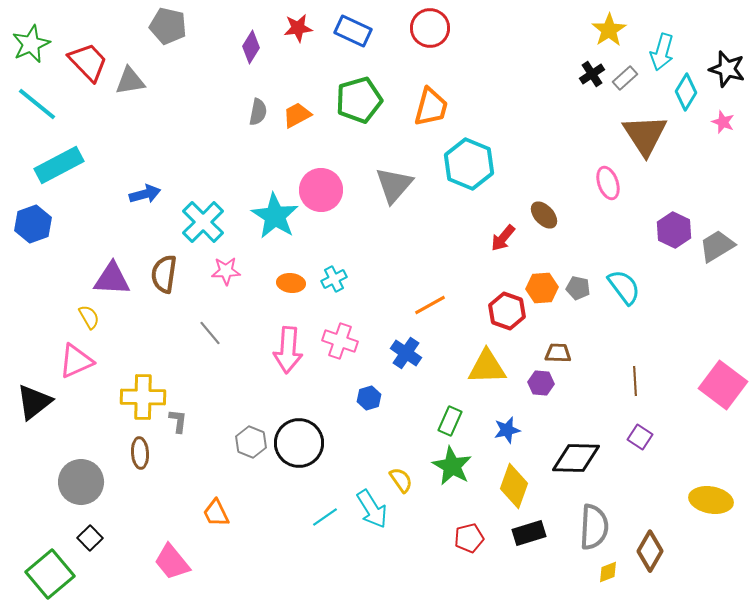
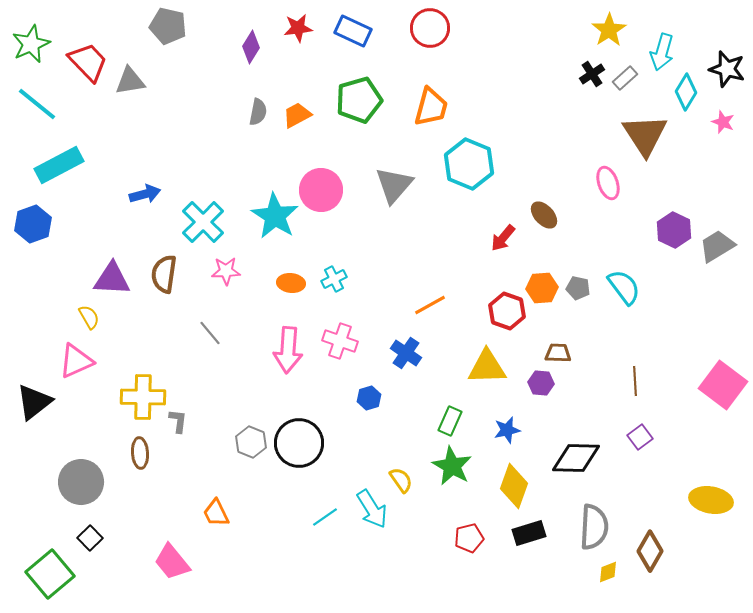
purple square at (640, 437): rotated 20 degrees clockwise
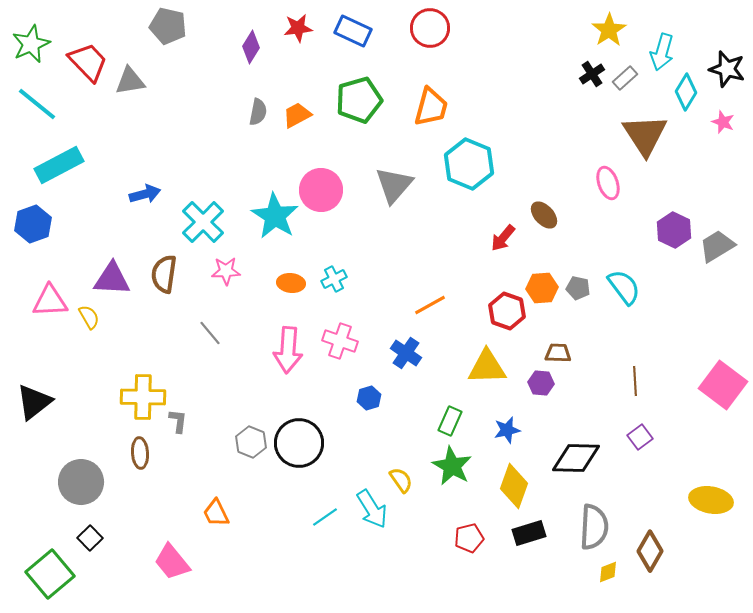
pink triangle at (76, 361): moved 26 px left, 60 px up; rotated 21 degrees clockwise
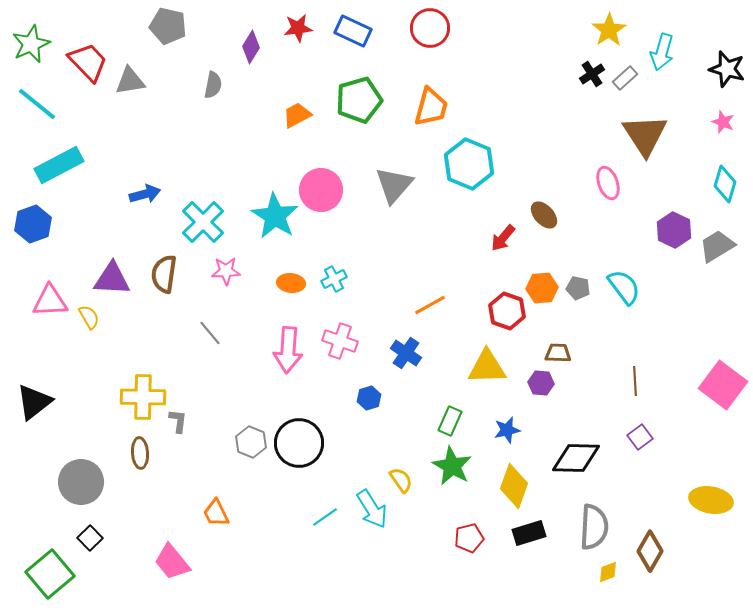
cyan diamond at (686, 92): moved 39 px right, 92 px down; rotated 15 degrees counterclockwise
gray semicircle at (258, 112): moved 45 px left, 27 px up
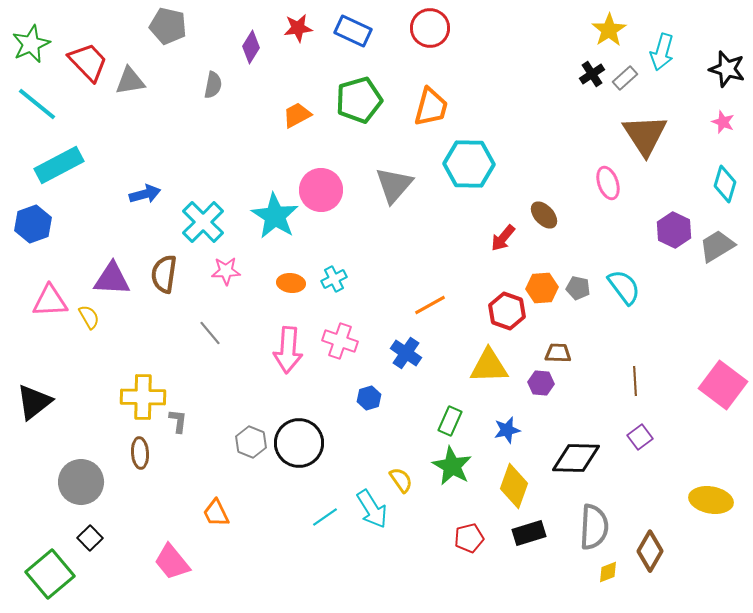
cyan hexagon at (469, 164): rotated 21 degrees counterclockwise
yellow triangle at (487, 367): moved 2 px right, 1 px up
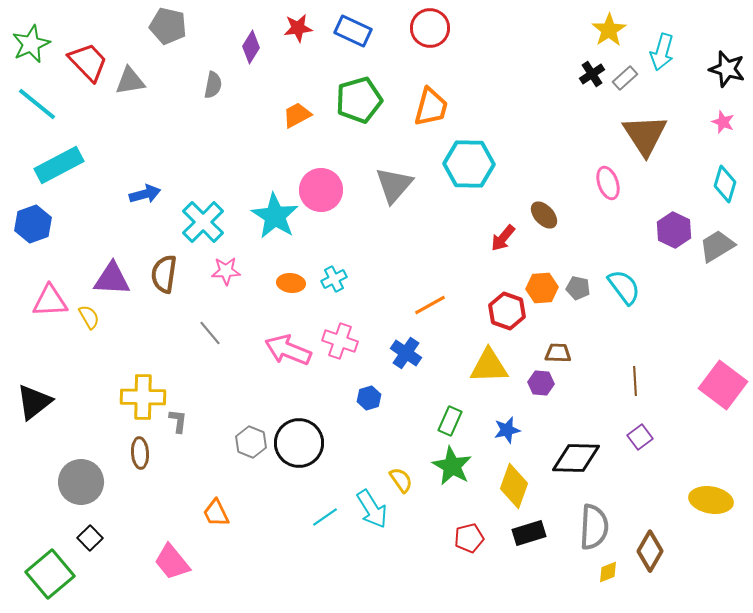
pink arrow at (288, 350): rotated 108 degrees clockwise
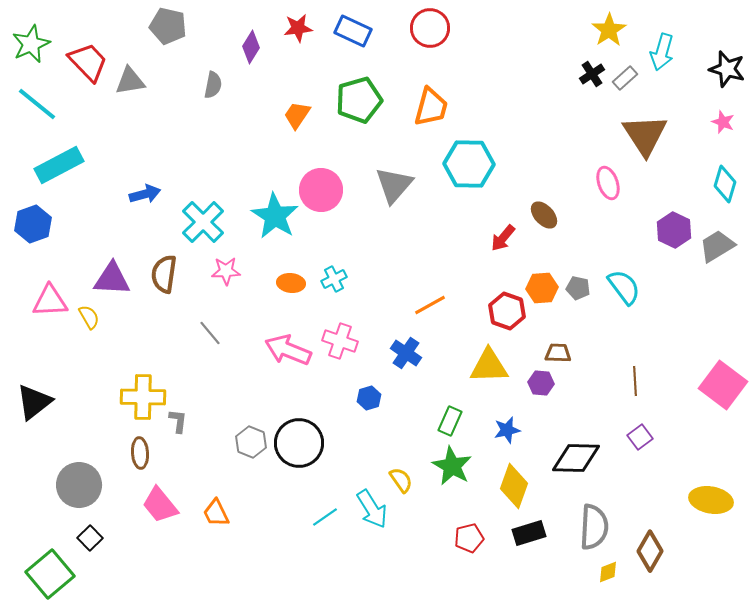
orange trapezoid at (297, 115): rotated 28 degrees counterclockwise
gray circle at (81, 482): moved 2 px left, 3 px down
pink trapezoid at (172, 562): moved 12 px left, 57 px up
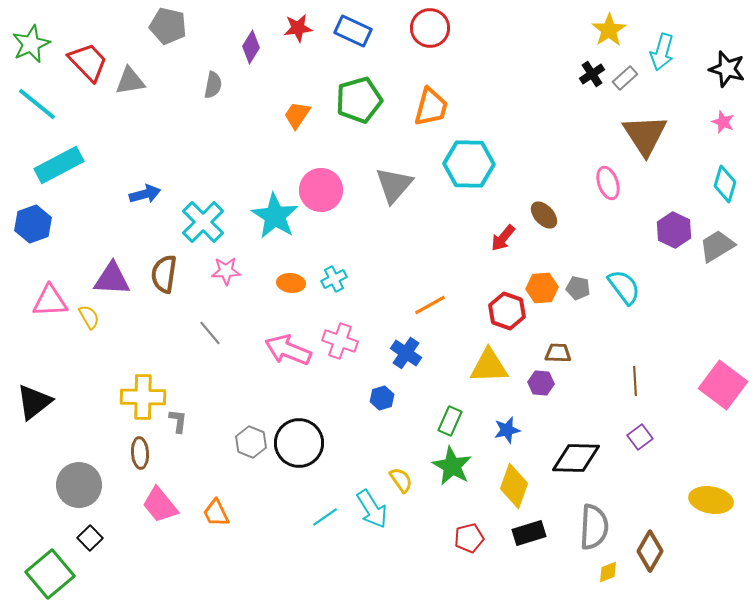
blue hexagon at (369, 398): moved 13 px right
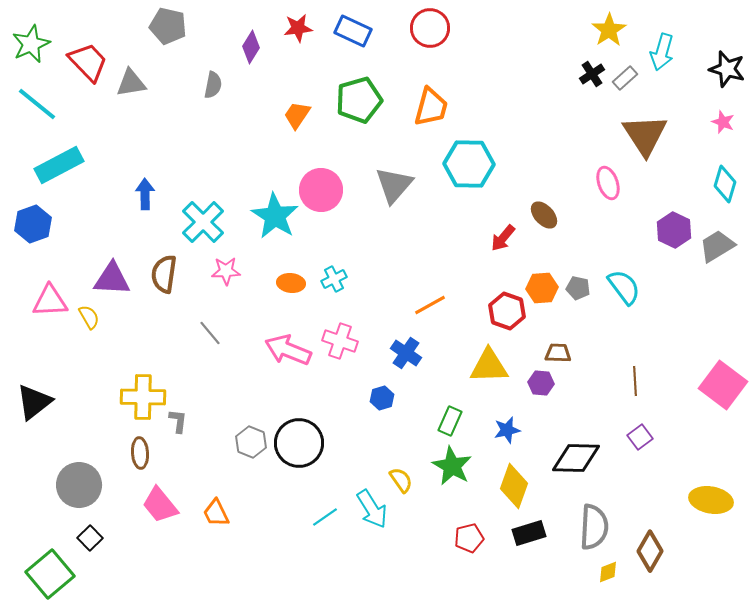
gray triangle at (130, 81): moved 1 px right, 2 px down
blue arrow at (145, 194): rotated 76 degrees counterclockwise
